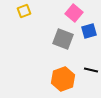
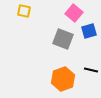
yellow square: rotated 32 degrees clockwise
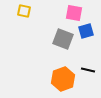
pink square: rotated 30 degrees counterclockwise
blue square: moved 3 px left
black line: moved 3 px left
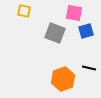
gray square: moved 8 px left, 6 px up
black line: moved 1 px right, 2 px up
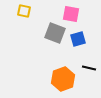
pink square: moved 3 px left, 1 px down
blue square: moved 8 px left, 8 px down
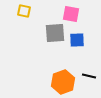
gray square: rotated 25 degrees counterclockwise
blue square: moved 1 px left, 1 px down; rotated 14 degrees clockwise
black line: moved 8 px down
orange hexagon: moved 3 px down
